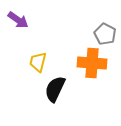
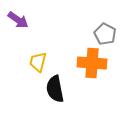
black semicircle: rotated 36 degrees counterclockwise
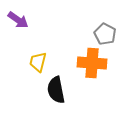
black semicircle: moved 1 px right, 1 px down
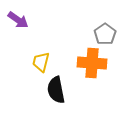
gray pentagon: rotated 10 degrees clockwise
yellow trapezoid: moved 3 px right
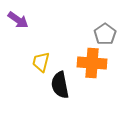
black semicircle: moved 4 px right, 5 px up
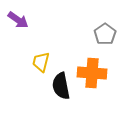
orange cross: moved 10 px down
black semicircle: moved 1 px right, 1 px down
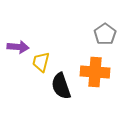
purple arrow: moved 27 px down; rotated 30 degrees counterclockwise
orange cross: moved 3 px right, 1 px up
black semicircle: rotated 8 degrees counterclockwise
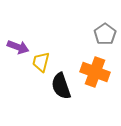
purple arrow: rotated 15 degrees clockwise
orange cross: rotated 16 degrees clockwise
